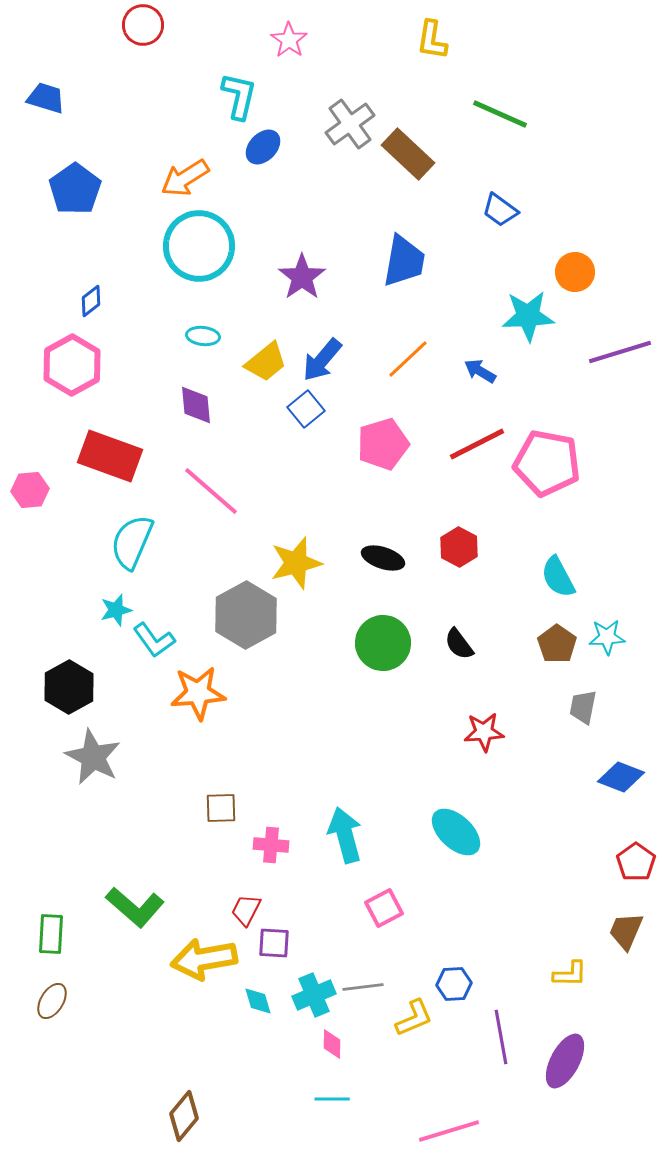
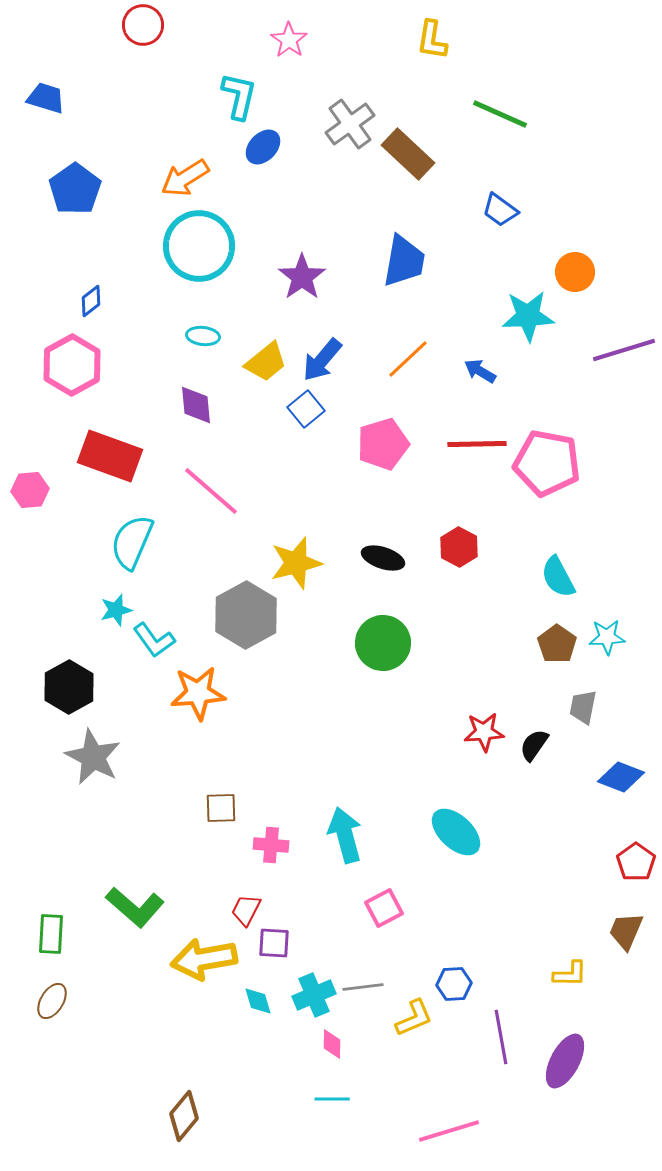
purple line at (620, 352): moved 4 px right, 2 px up
red line at (477, 444): rotated 26 degrees clockwise
black semicircle at (459, 644): moved 75 px right, 101 px down; rotated 72 degrees clockwise
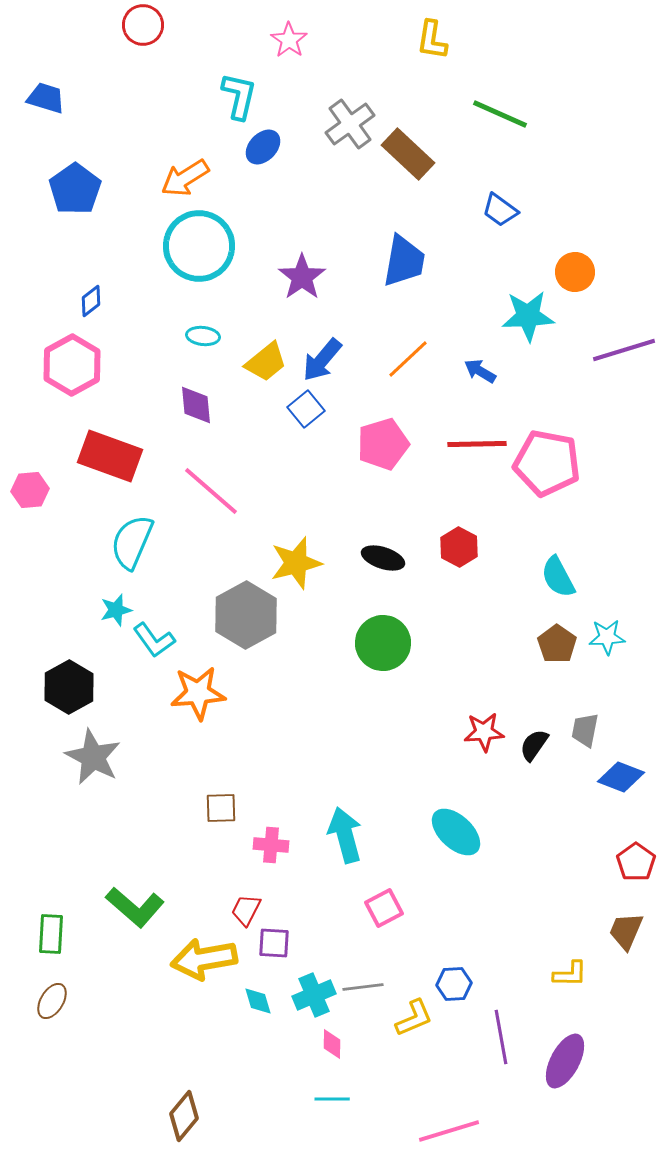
gray trapezoid at (583, 707): moved 2 px right, 23 px down
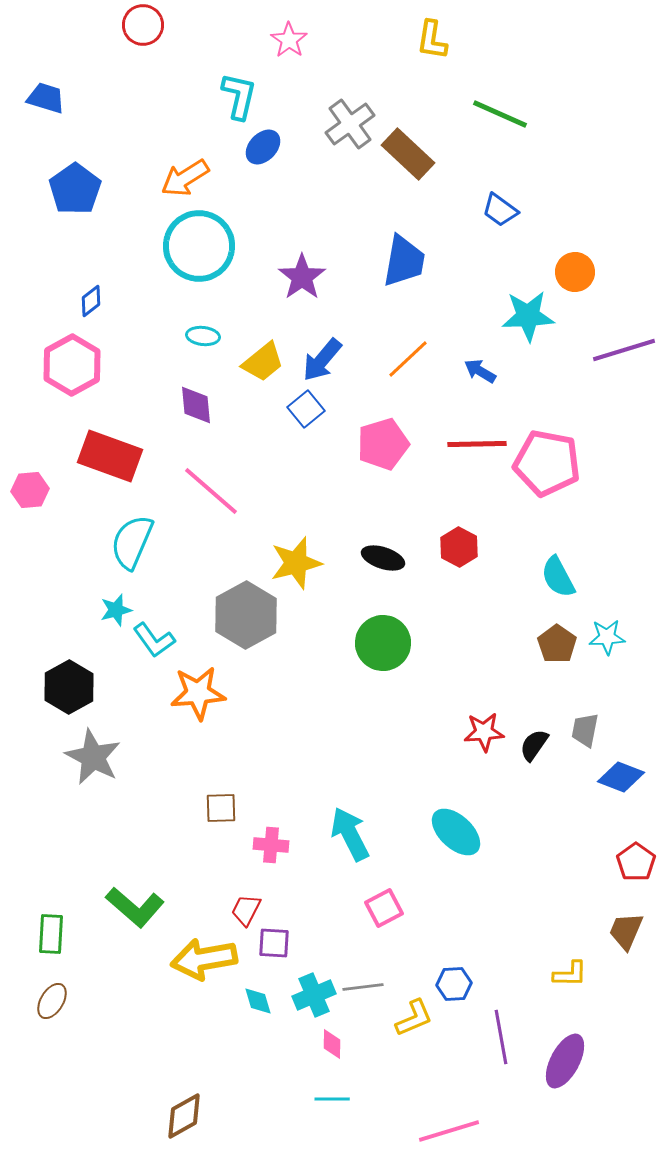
yellow trapezoid at (266, 362): moved 3 px left
cyan arrow at (345, 835): moved 5 px right, 1 px up; rotated 12 degrees counterclockwise
brown diamond at (184, 1116): rotated 21 degrees clockwise
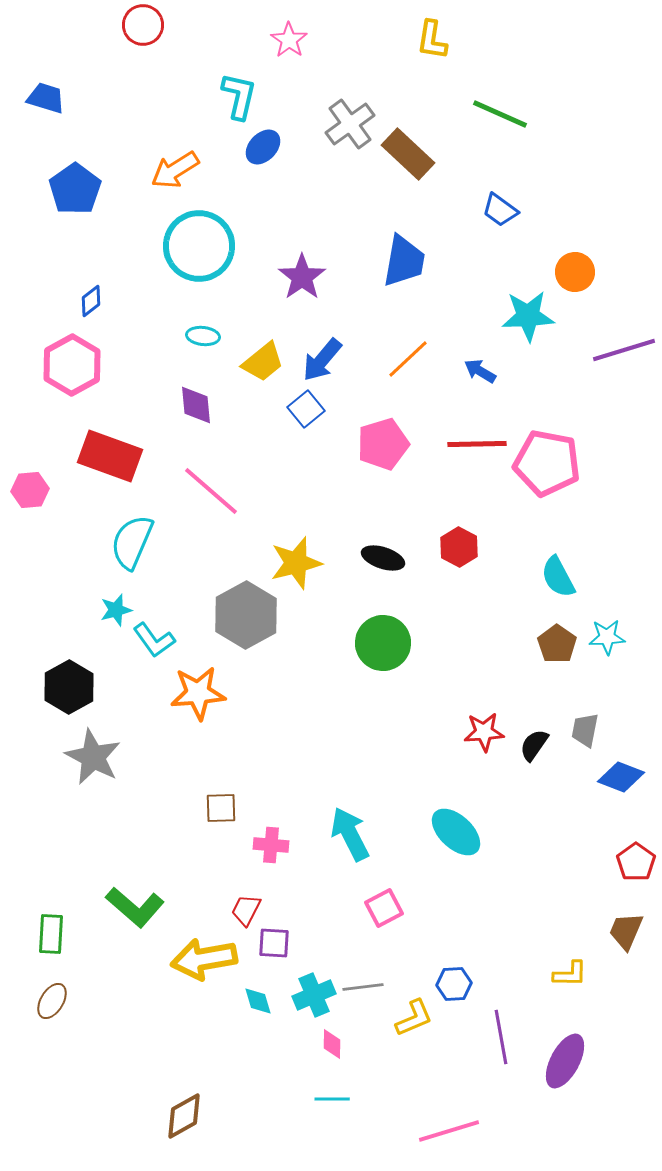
orange arrow at (185, 178): moved 10 px left, 8 px up
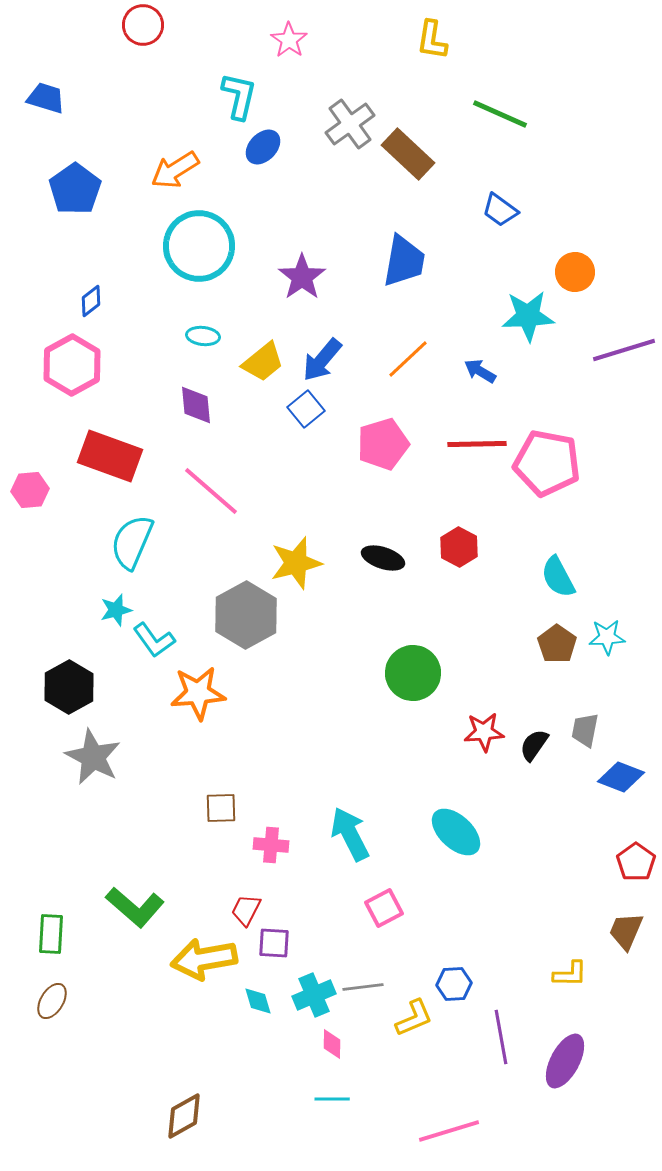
green circle at (383, 643): moved 30 px right, 30 px down
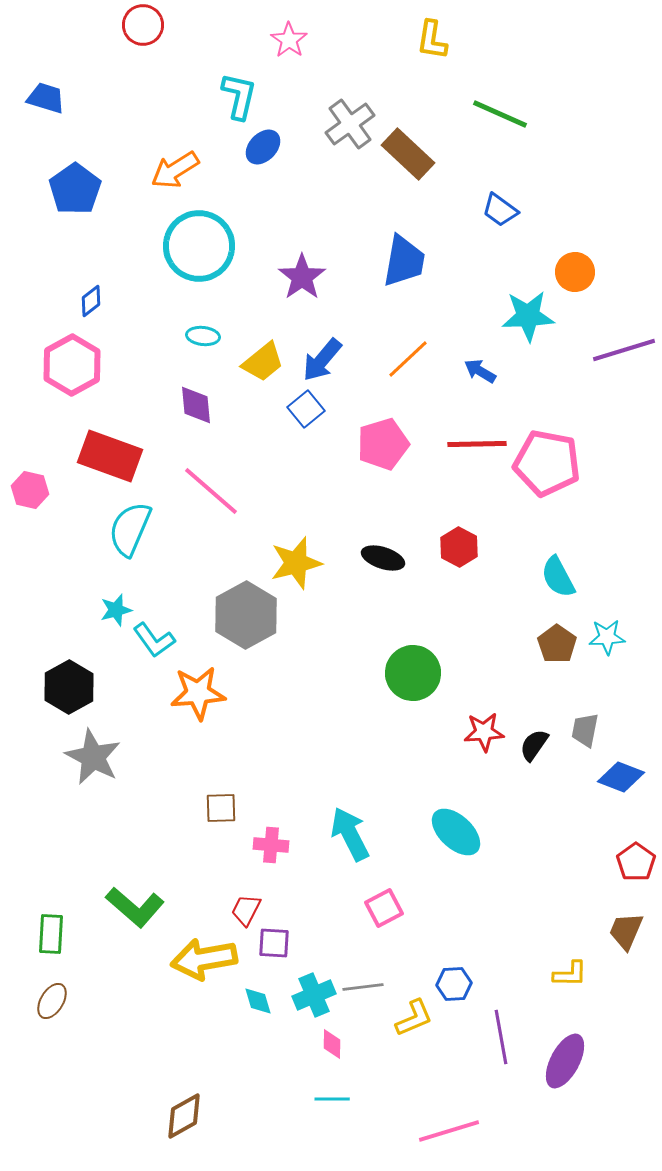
pink hexagon at (30, 490): rotated 18 degrees clockwise
cyan semicircle at (132, 542): moved 2 px left, 13 px up
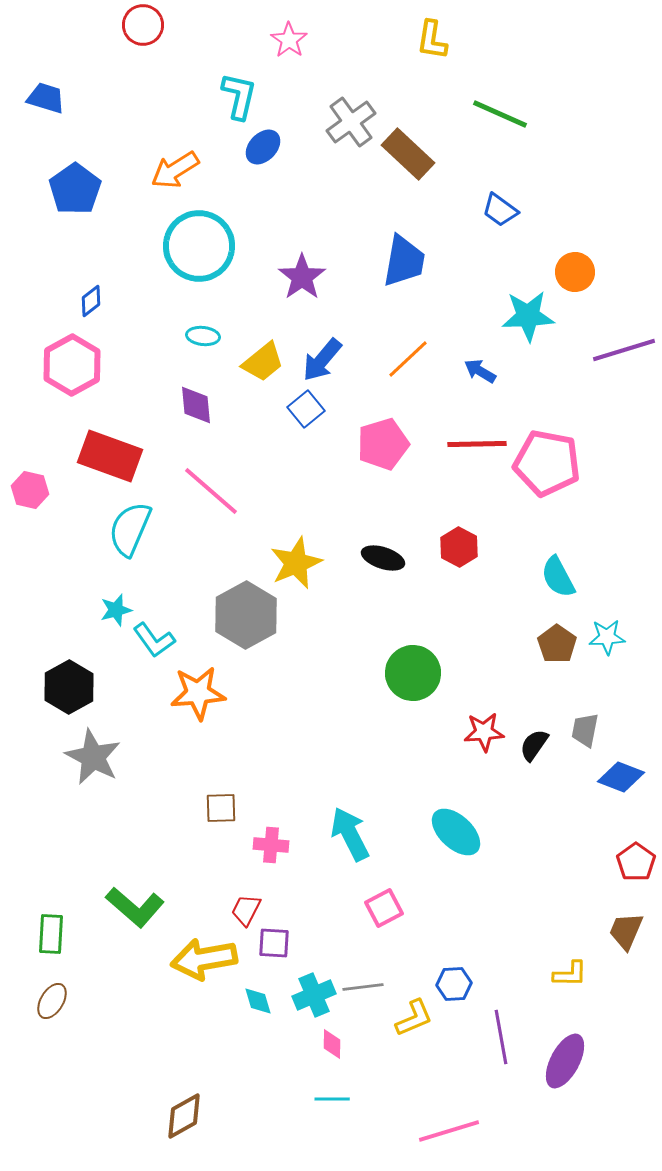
gray cross at (350, 124): moved 1 px right, 2 px up
yellow star at (296, 563): rotated 8 degrees counterclockwise
